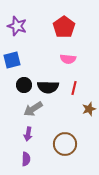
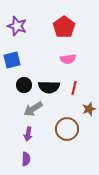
pink semicircle: rotated 14 degrees counterclockwise
black semicircle: moved 1 px right
brown circle: moved 2 px right, 15 px up
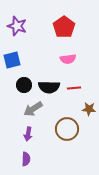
red line: rotated 72 degrees clockwise
brown star: rotated 24 degrees clockwise
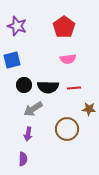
black semicircle: moved 1 px left
purple semicircle: moved 3 px left
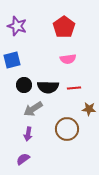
purple semicircle: rotated 128 degrees counterclockwise
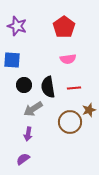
blue square: rotated 18 degrees clockwise
black semicircle: rotated 80 degrees clockwise
brown star: moved 1 px down; rotated 24 degrees counterclockwise
brown circle: moved 3 px right, 7 px up
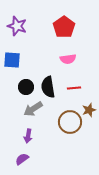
black circle: moved 2 px right, 2 px down
purple arrow: moved 2 px down
purple semicircle: moved 1 px left
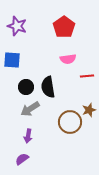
red line: moved 13 px right, 12 px up
gray arrow: moved 3 px left
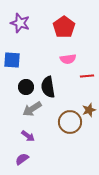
purple star: moved 3 px right, 3 px up
gray arrow: moved 2 px right
purple arrow: rotated 64 degrees counterclockwise
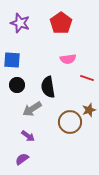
red pentagon: moved 3 px left, 4 px up
red line: moved 2 px down; rotated 24 degrees clockwise
black circle: moved 9 px left, 2 px up
